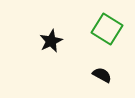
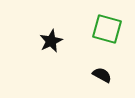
green square: rotated 16 degrees counterclockwise
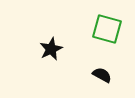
black star: moved 8 px down
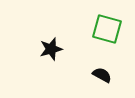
black star: rotated 10 degrees clockwise
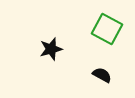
green square: rotated 12 degrees clockwise
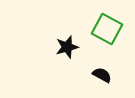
black star: moved 16 px right, 2 px up
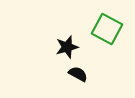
black semicircle: moved 24 px left, 1 px up
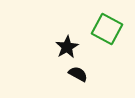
black star: rotated 15 degrees counterclockwise
